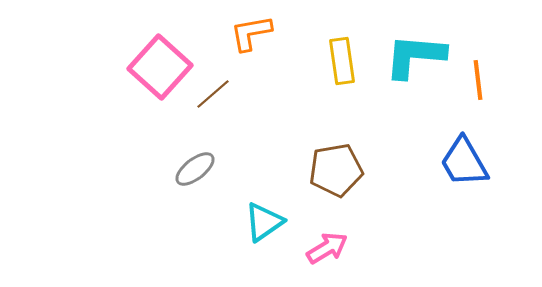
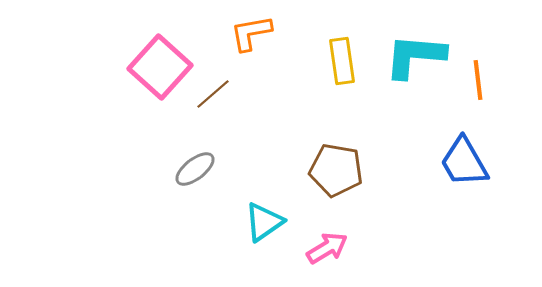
brown pentagon: rotated 20 degrees clockwise
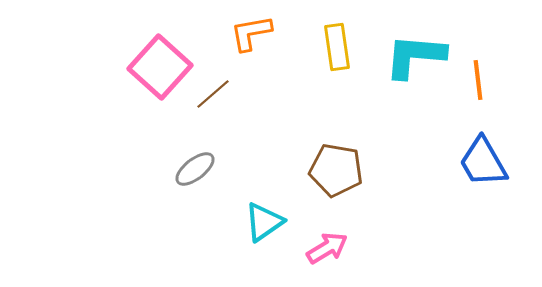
yellow rectangle: moved 5 px left, 14 px up
blue trapezoid: moved 19 px right
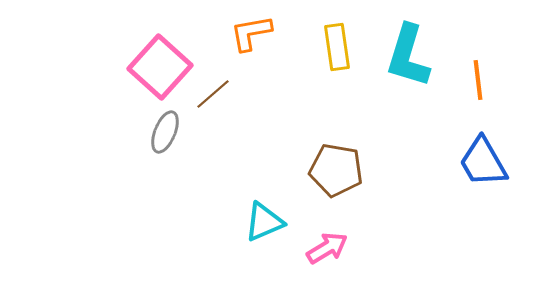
cyan L-shape: moved 7 px left; rotated 78 degrees counterclockwise
gray ellipse: moved 30 px left, 37 px up; rotated 30 degrees counterclockwise
cyan triangle: rotated 12 degrees clockwise
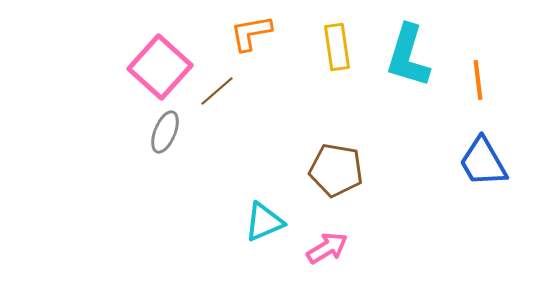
brown line: moved 4 px right, 3 px up
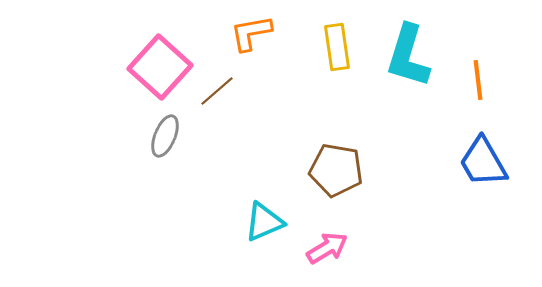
gray ellipse: moved 4 px down
